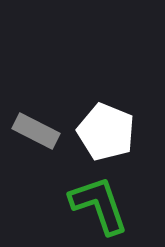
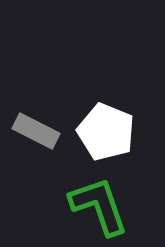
green L-shape: moved 1 px down
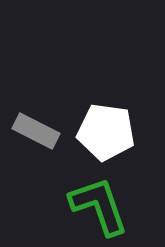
white pentagon: rotated 14 degrees counterclockwise
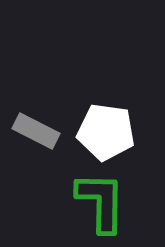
green L-shape: moved 2 px right, 4 px up; rotated 20 degrees clockwise
